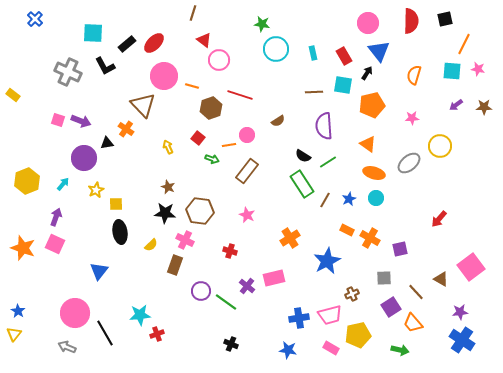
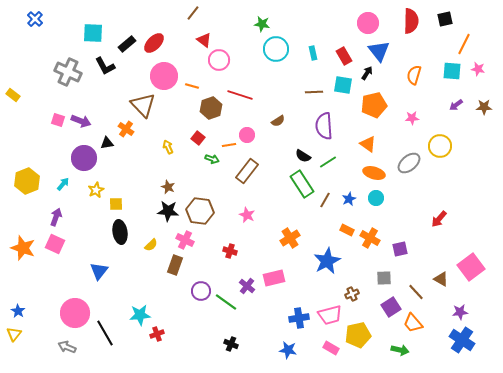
brown line at (193, 13): rotated 21 degrees clockwise
orange pentagon at (372, 105): moved 2 px right
black star at (165, 213): moved 3 px right, 2 px up
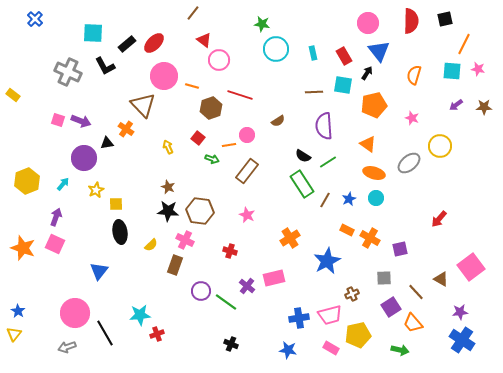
pink star at (412, 118): rotated 24 degrees clockwise
gray arrow at (67, 347): rotated 42 degrees counterclockwise
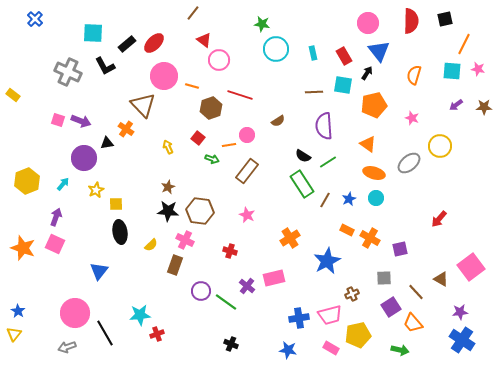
brown star at (168, 187): rotated 24 degrees clockwise
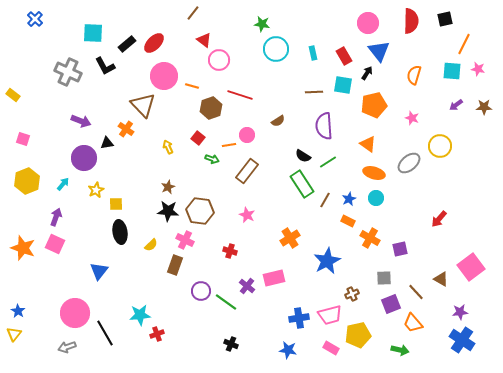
pink square at (58, 120): moved 35 px left, 19 px down
orange rectangle at (347, 230): moved 1 px right, 9 px up
purple square at (391, 307): moved 3 px up; rotated 12 degrees clockwise
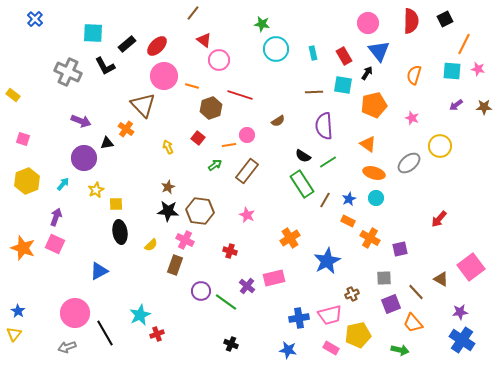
black square at (445, 19): rotated 14 degrees counterclockwise
red ellipse at (154, 43): moved 3 px right, 3 px down
green arrow at (212, 159): moved 3 px right, 6 px down; rotated 56 degrees counterclockwise
blue triangle at (99, 271): rotated 24 degrees clockwise
cyan star at (140, 315): rotated 20 degrees counterclockwise
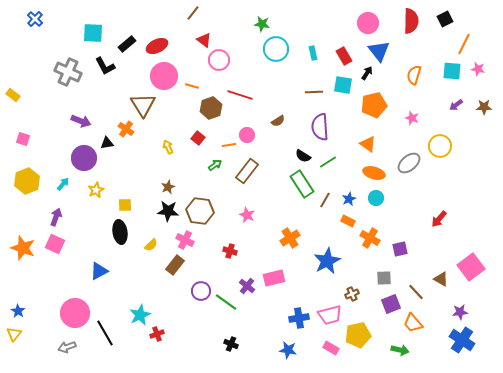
red ellipse at (157, 46): rotated 20 degrees clockwise
brown triangle at (143, 105): rotated 12 degrees clockwise
purple semicircle at (324, 126): moved 4 px left, 1 px down
yellow square at (116, 204): moved 9 px right, 1 px down
brown rectangle at (175, 265): rotated 18 degrees clockwise
